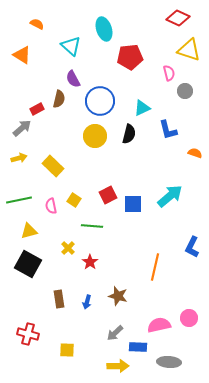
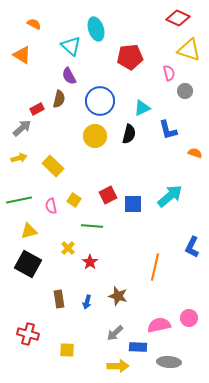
orange semicircle at (37, 24): moved 3 px left
cyan ellipse at (104, 29): moved 8 px left
purple semicircle at (73, 79): moved 4 px left, 3 px up
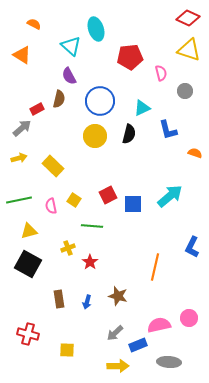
red diamond at (178, 18): moved 10 px right
pink semicircle at (169, 73): moved 8 px left
yellow cross at (68, 248): rotated 24 degrees clockwise
blue rectangle at (138, 347): moved 2 px up; rotated 24 degrees counterclockwise
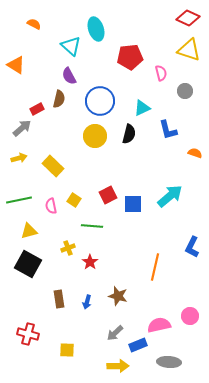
orange triangle at (22, 55): moved 6 px left, 10 px down
pink circle at (189, 318): moved 1 px right, 2 px up
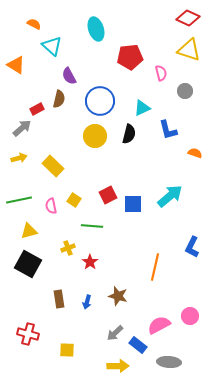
cyan triangle at (71, 46): moved 19 px left
pink semicircle at (159, 325): rotated 15 degrees counterclockwise
blue rectangle at (138, 345): rotated 60 degrees clockwise
